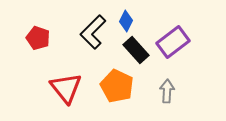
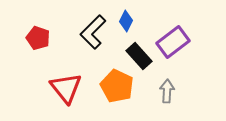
black rectangle: moved 3 px right, 6 px down
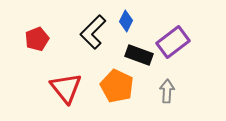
red pentagon: moved 1 px left, 1 px down; rotated 30 degrees clockwise
black rectangle: moved 1 px up; rotated 28 degrees counterclockwise
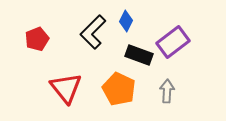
orange pentagon: moved 2 px right, 3 px down
